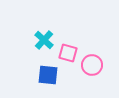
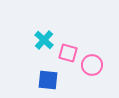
blue square: moved 5 px down
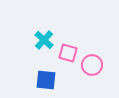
blue square: moved 2 px left
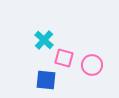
pink square: moved 4 px left, 5 px down
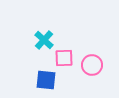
pink square: rotated 18 degrees counterclockwise
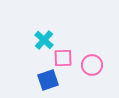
pink square: moved 1 px left
blue square: moved 2 px right; rotated 25 degrees counterclockwise
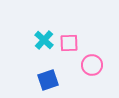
pink square: moved 6 px right, 15 px up
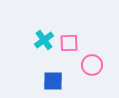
cyan cross: rotated 12 degrees clockwise
blue square: moved 5 px right, 1 px down; rotated 20 degrees clockwise
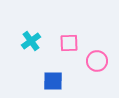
cyan cross: moved 13 px left, 1 px down
pink circle: moved 5 px right, 4 px up
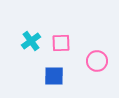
pink square: moved 8 px left
blue square: moved 1 px right, 5 px up
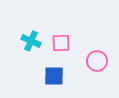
cyan cross: rotated 30 degrees counterclockwise
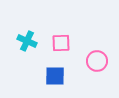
cyan cross: moved 4 px left
blue square: moved 1 px right
